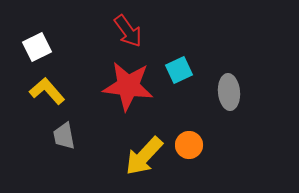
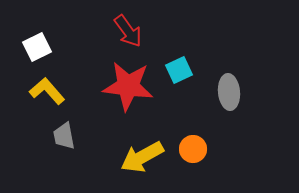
orange circle: moved 4 px right, 4 px down
yellow arrow: moved 2 px left, 1 px down; rotated 18 degrees clockwise
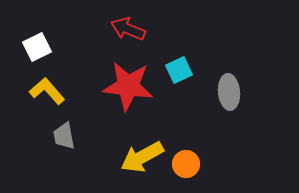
red arrow: moved 2 px up; rotated 148 degrees clockwise
orange circle: moved 7 px left, 15 px down
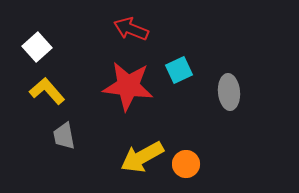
red arrow: moved 3 px right
white square: rotated 16 degrees counterclockwise
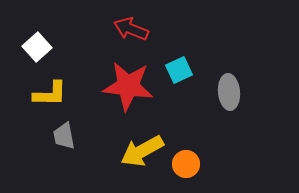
yellow L-shape: moved 3 px right, 3 px down; rotated 132 degrees clockwise
yellow arrow: moved 6 px up
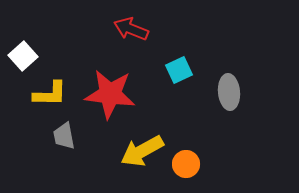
white square: moved 14 px left, 9 px down
red star: moved 18 px left, 8 px down
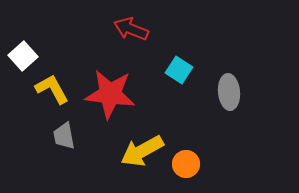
cyan square: rotated 32 degrees counterclockwise
yellow L-shape: moved 2 px right, 5 px up; rotated 120 degrees counterclockwise
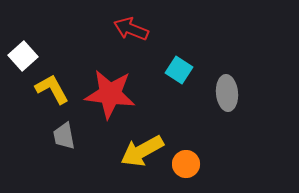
gray ellipse: moved 2 px left, 1 px down
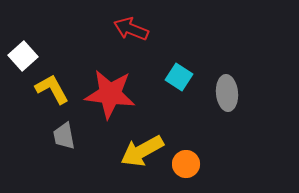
cyan square: moved 7 px down
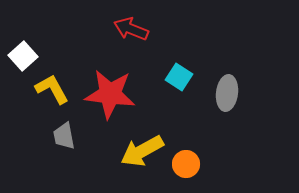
gray ellipse: rotated 12 degrees clockwise
